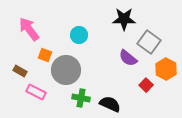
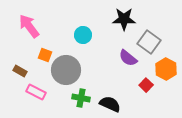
pink arrow: moved 3 px up
cyan circle: moved 4 px right
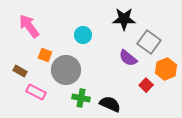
orange hexagon: rotated 10 degrees clockwise
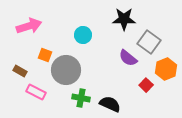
pink arrow: rotated 110 degrees clockwise
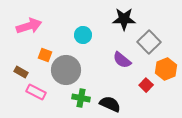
gray square: rotated 10 degrees clockwise
purple semicircle: moved 6 px left, 2 px down
brown rectangle: moved 1 px right, 1 px down
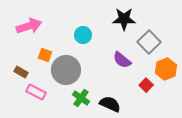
green cross: rotated 24 degrees clockwise
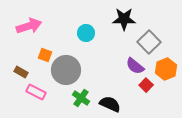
cyan circle: moved 3 px right, 2 px up
purple semicircle: moved 13 px right, 6 px down
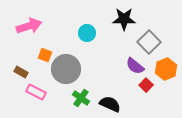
cyan circle: moved 1 px right
gray circle: moved 1 px up
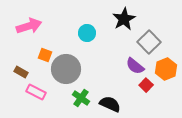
black star: rotated 30 degrees counterclockwise
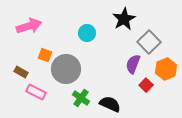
purple semicircle: moved 2 px left, 2 px up; rotated 72 degrees clockwise
